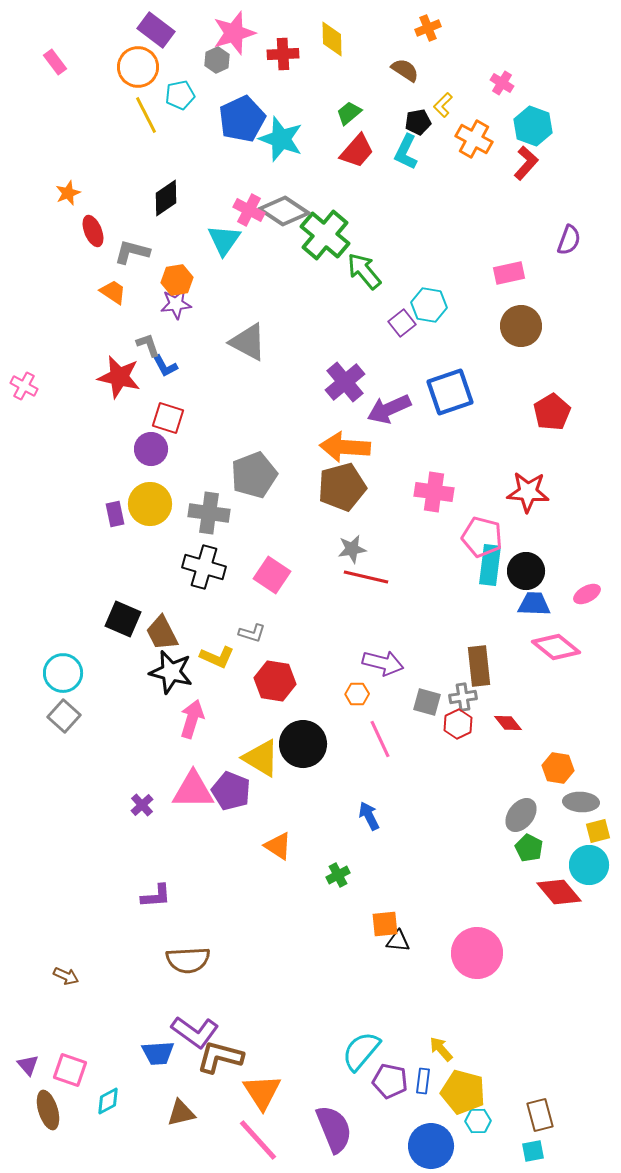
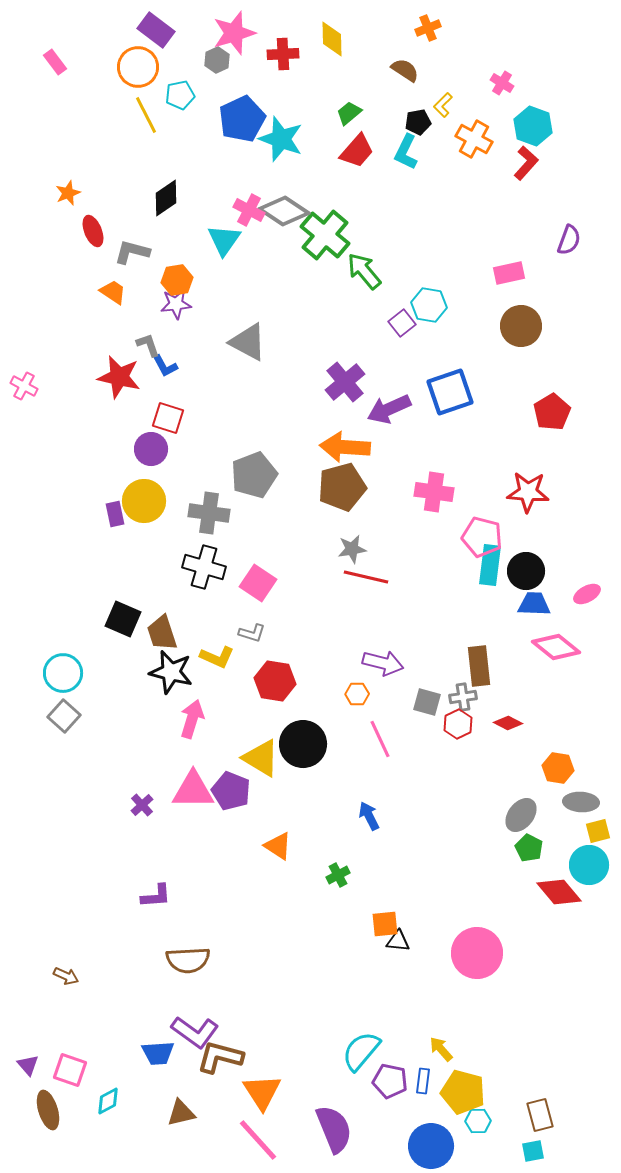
yellow circle at (150, 504): moved 6 px left, 3 px up
pink square at (272, 575): moved 14 px left, 8 px down
brown trapezoid at (162, 633): rotated 9 degrees clockwise
red diamond at (508, 723): rotated 24 degrees counterclockwise
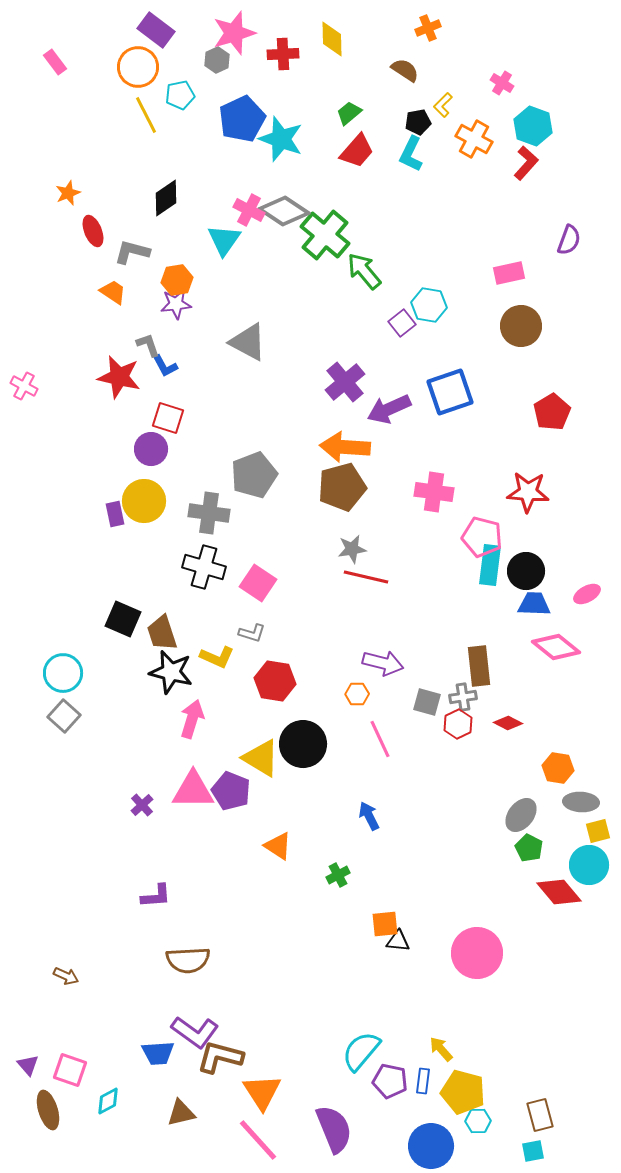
cyan L-shape at (406, 152): moved 5 px right, 2 px down
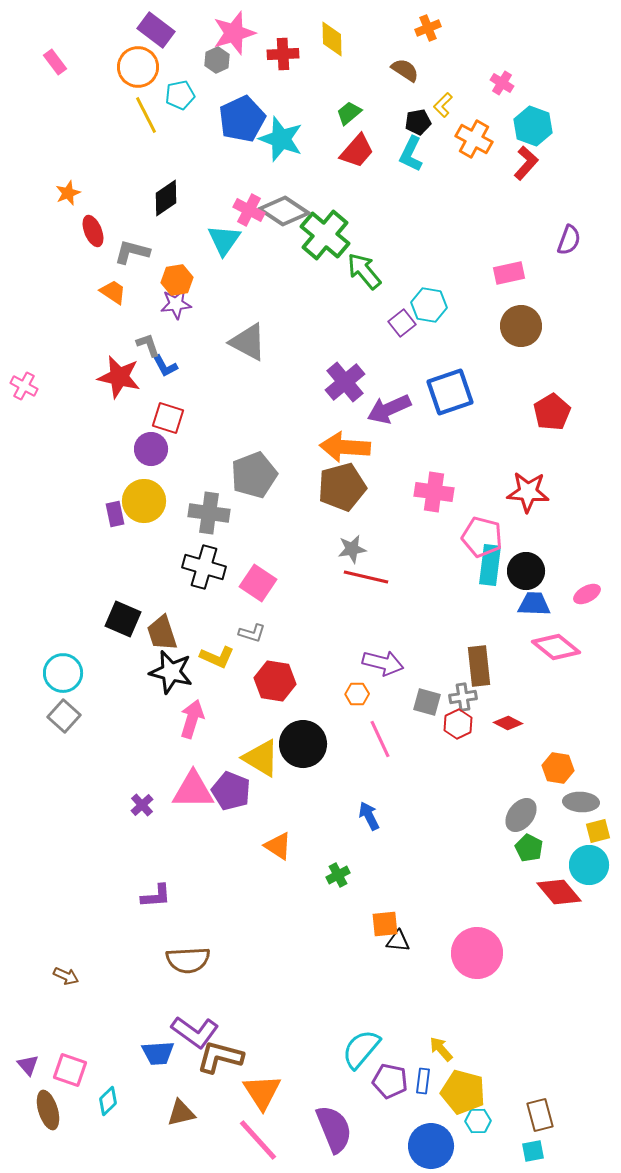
cyan semicircle at (361, 1051): moved 2 px up
cyan diamond at (108, 1101): rotated 16 degrees counterclockwise
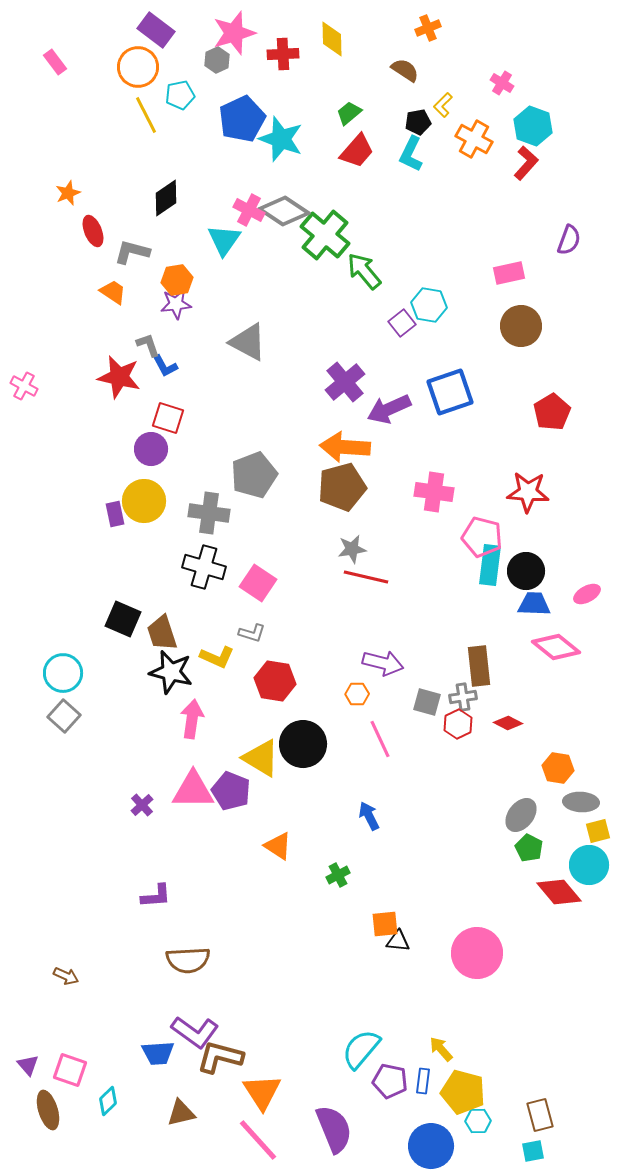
pink arrow at (192, 719): rotated 9 degrees counterclockwise
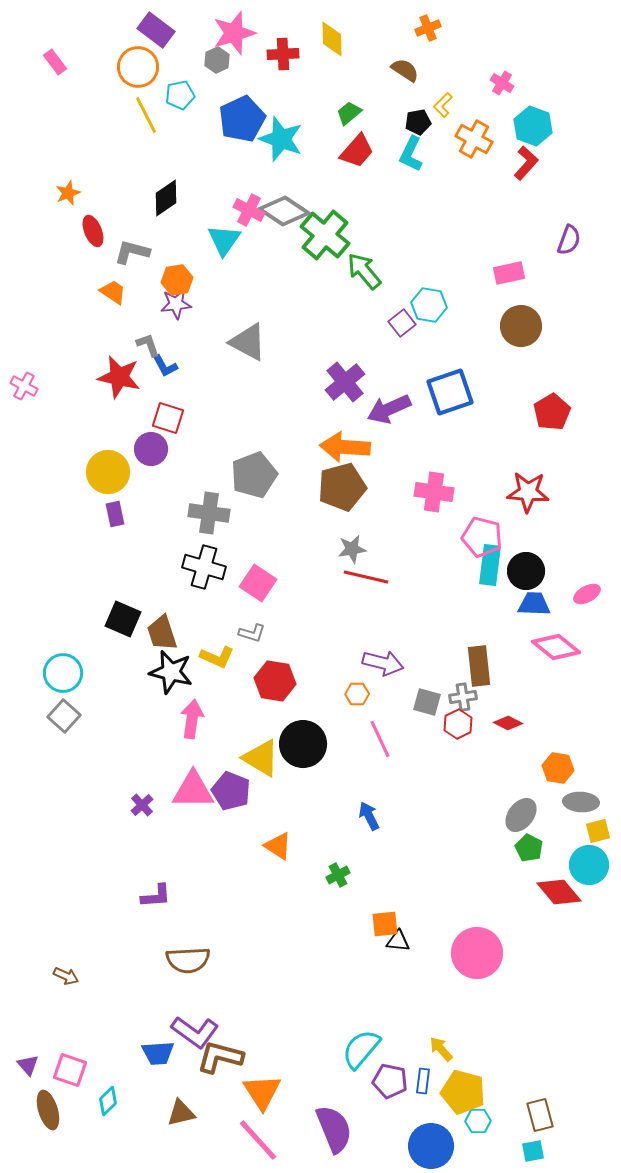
yellow circle at (144, 501): moved 36 px left, 29 px up
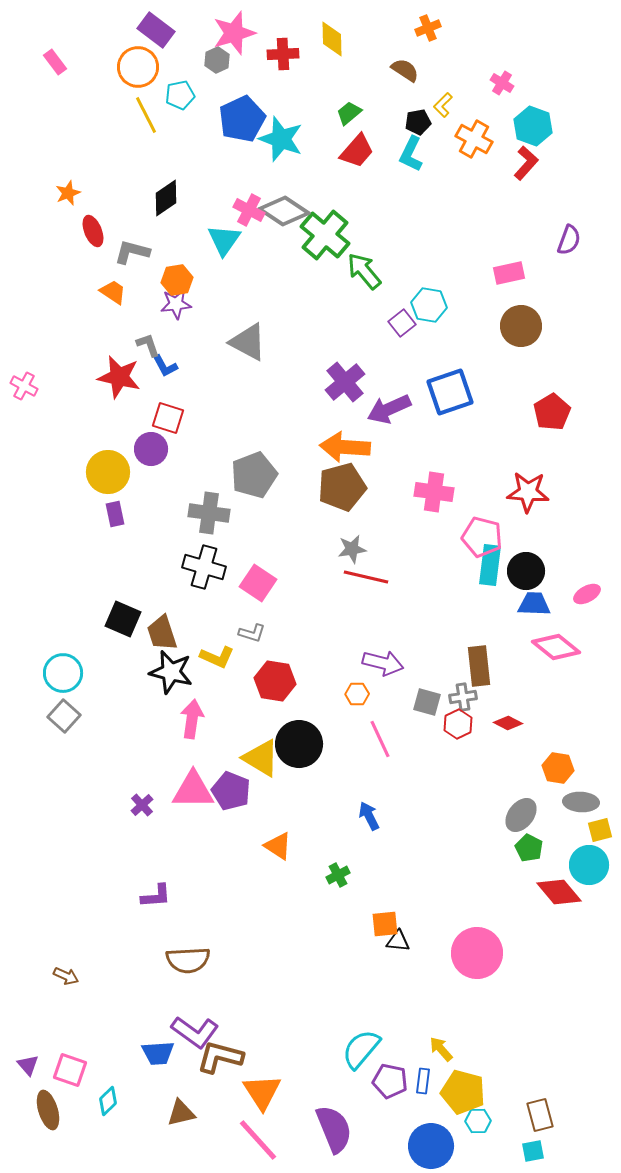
black circle at (303, 744): moved 4 px left
yellow square at (598, 831): moved 2 px right, 1 px up
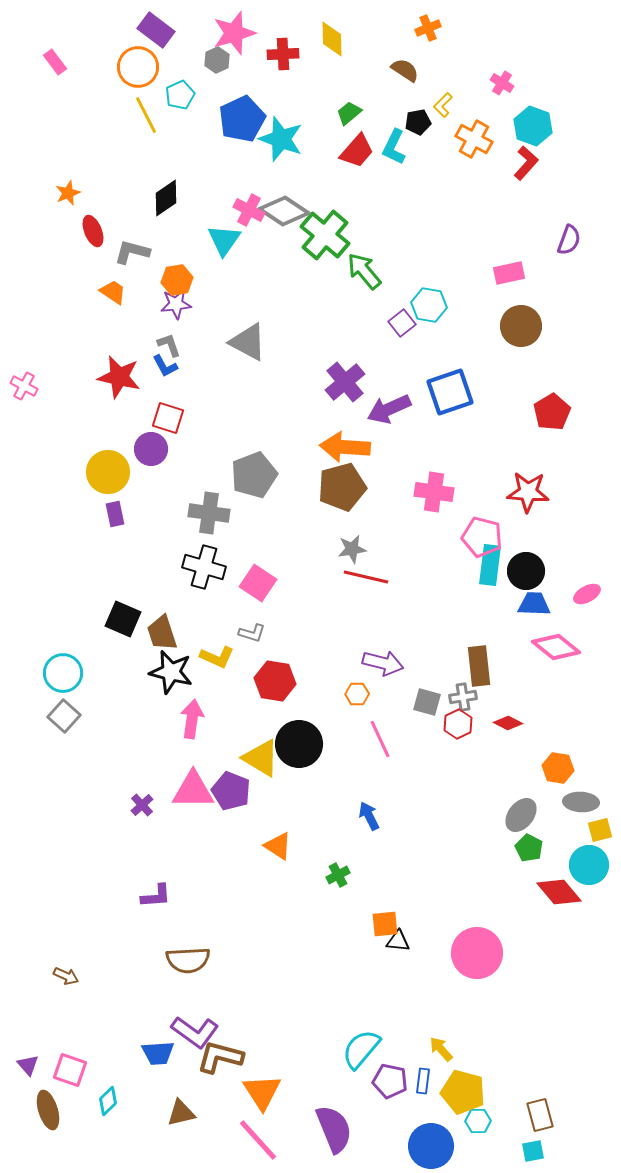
cyan pentagon at (180, 95): rotated 12 degrees counterclockwise
cyan L-shape at (411, 154): moved 17 px left, 7 px up
gray L-shape at (148, 345): moved 21 px right
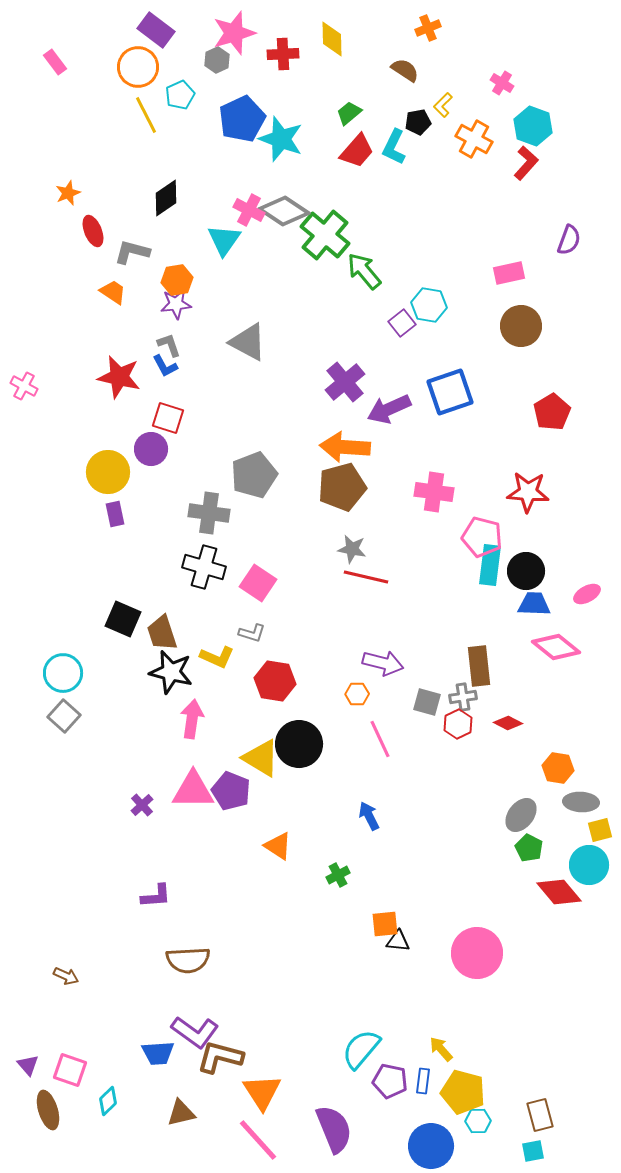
gray star at (352, 549): rotated 20 degrees clockwise
